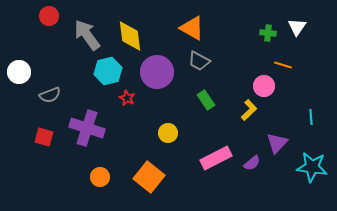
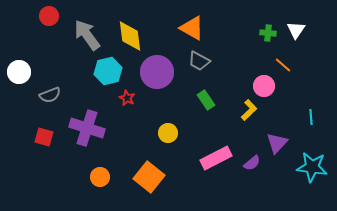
white triangle: moved 1 px left, 3 px down
orange line: rotated 24 degrees clockwise
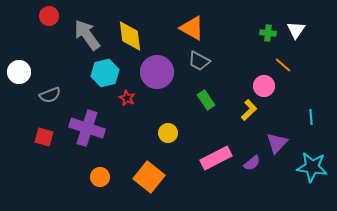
cyan hexagon: moved 3 px left, 2 px down
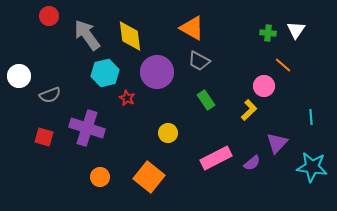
white circle: moved 4 px down
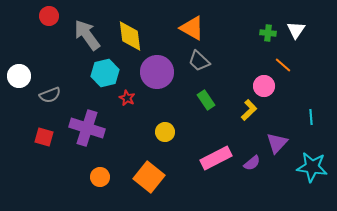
gray trapezoid: rotated 15 degrees clockwise
yellow circle: moved 3 px left, 1 px up
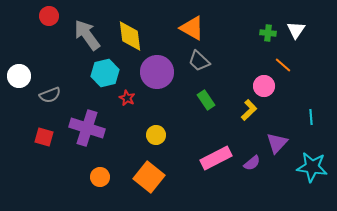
yellow circle: moved 9 px left, 3 px down
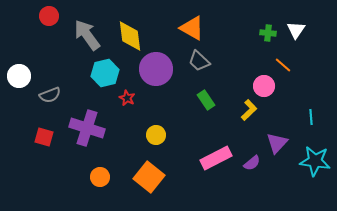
purple circle: moved 1 px left, 3 px up
cyan star: moved 3 px right, 6 px up
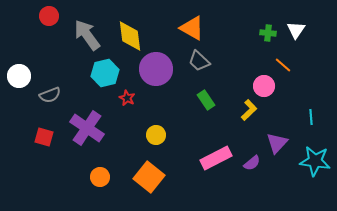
purple cross: rotated 16 degrees clockwise
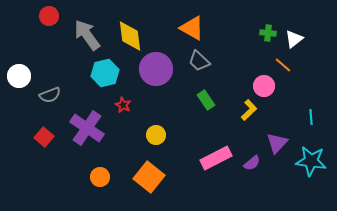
white triangle: moved 2 px left, 9 px down; rotated 18 degrees clockwise
red star: moved 4 px left, 7 px down
red square: rotated 24 degrees clockwise
cyan star: moved 4 px left
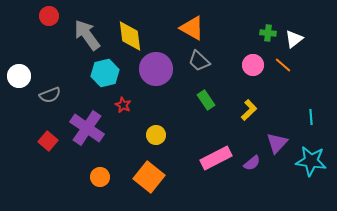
pink circle: moved 11 px left, 21 px up
red square: moved 4 px right, 4 px down
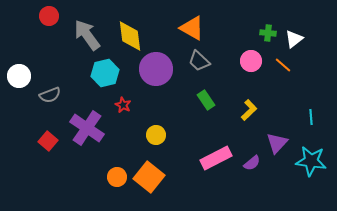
pink circle: moved 2 px left, 4 px up
orange circle: moved 17 px right
